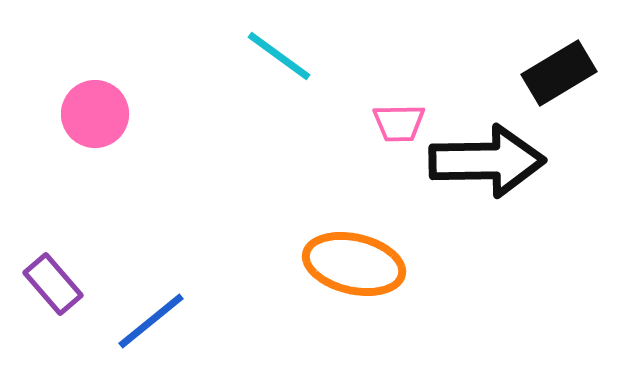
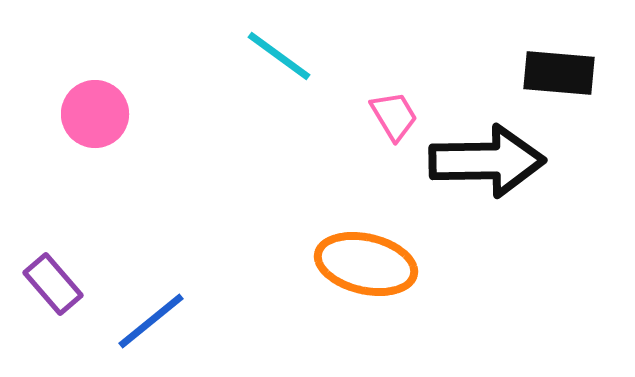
black rectangle: rotated 36 degrees clockwise
pink trapezoid: moved 5 px left, 7 px up; rotated 120 degrees counterclockwise
orange ellipse: moved 12 px right
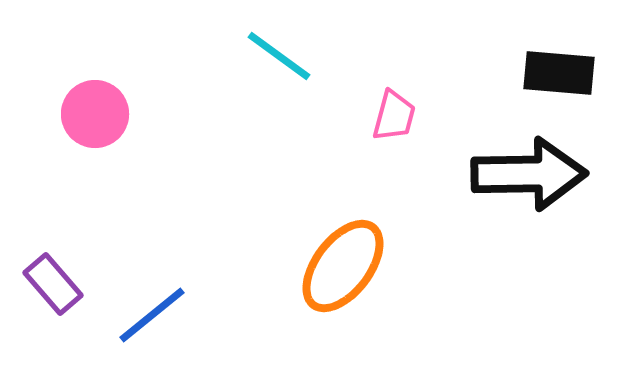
pink trapezoid: rotated 46 degrees clockwise
black arrow: moved 42 px right, 13 px down
orange ellipse: moved 23 px left, 2 px down; rotated 66 degrees counterclockwise
blue line: moved 1 px right, 6 px up
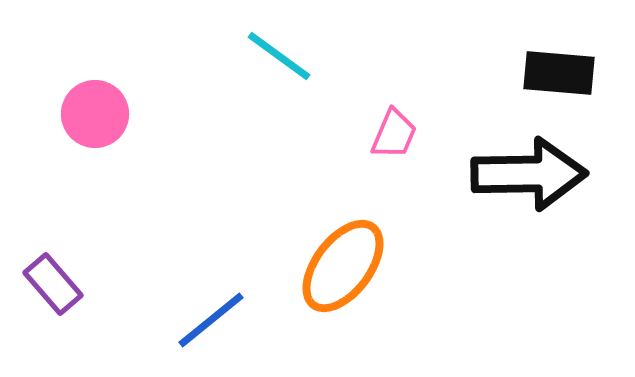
pink trapezoid: moved 18 px down; rotated 8 degrees clockwise
blue line: moved 59 px right, 5 px down
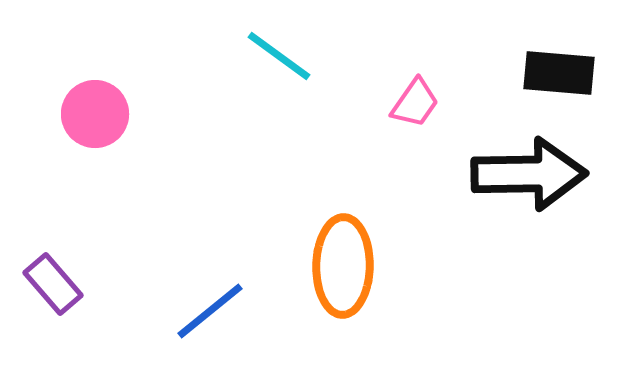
pink trapezoid: moved 21 px right, 31 px up; rotated 12 degrees clockwise
orange ellipse: rotated 36 degrees counterclockwise
blue line: moved 1 px left, 9 px up
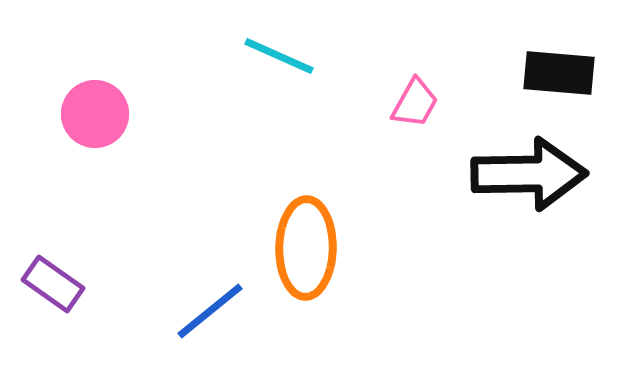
cyan line: rotated 12 degrees counterclockwise
pink trapezoid: rotated 6 degrees counterclockwise
orange ellipse: moved 37 px left, 18 px up
purple rectangle: rotated 14 degrees counterclockwise
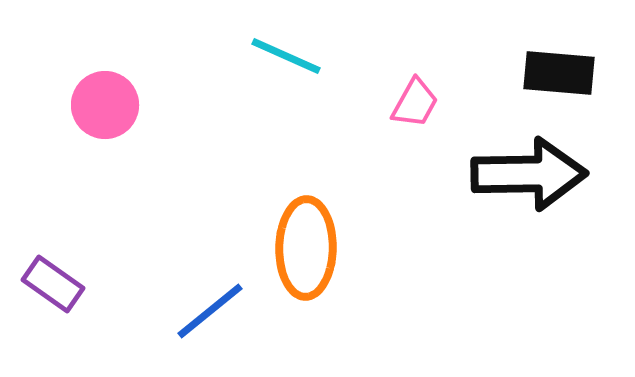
cyan line: moved 7 px right
pink circle: moved 10 px right, 9 px up
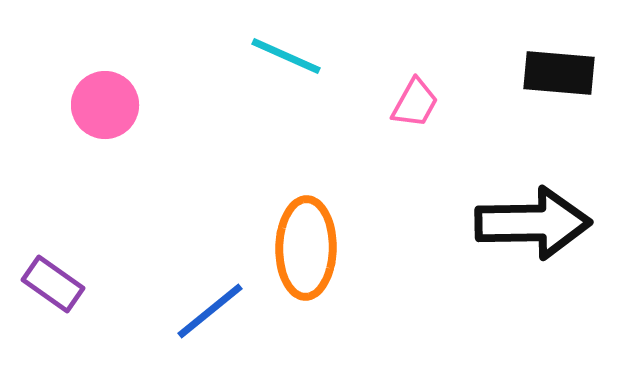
black arrow: moved 4 px right, 49 px down
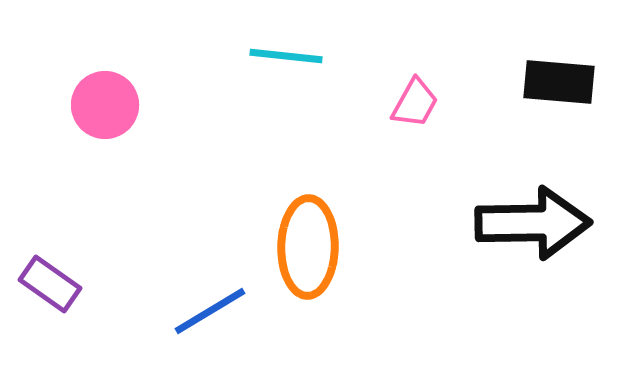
cyan line: rotated 18 degrees counterclockwise
black rectangle: moved 9 px down
orange ellipse: moved 2 px right, 1 px up
purple rectangle: moved 3 px left
blue line: rotated 8 degrees clockwise
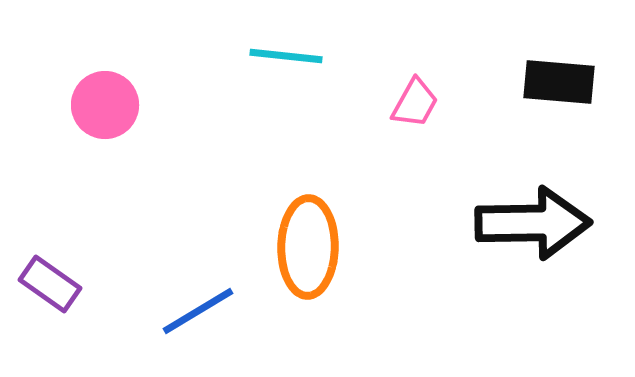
blue line: moved 12 px left
